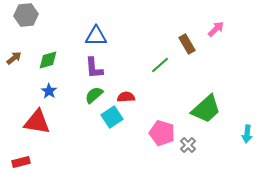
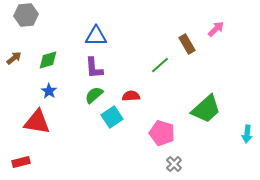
red semicircle: moved 5 px right, 1 px up
gray cross: moved 14 px left, 19 px down
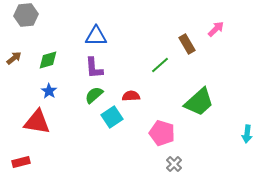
green trapezoid: moved 7 px left, 7 px up
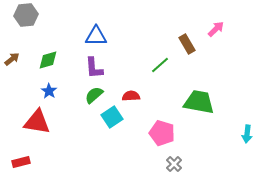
brown arrow: moved 2 px left, 1 px down
green trapezoid: rotated 128 degrees counterclockwise
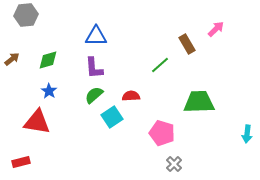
green trapezoid: rotated 12 degrees counterclockwise
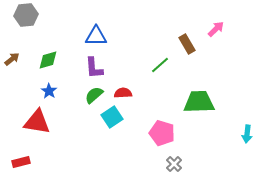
red semicircle: moved 8 px left, 3 px up
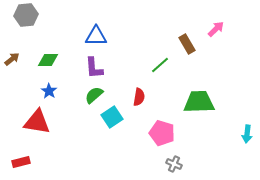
green diamond: rotated 15 degrees clockwise
red semicircle: moved 16 px right, 4 px down; rotated 102 degrees clockwise
gray cross: rotated 21 degrees counterclockwise
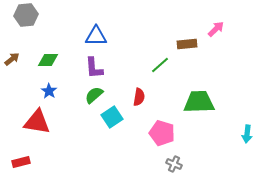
brown rectangle: rotated 66 degrees counterclockwise
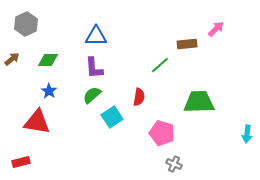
gray hexagon: moved 9 px down; rotated 20 degrees counterclockwise
green semicircle: moved 2 px left
